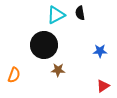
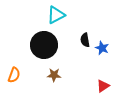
black semicircle: moved 5 px right, 27 px down
blue star: moved 2 px right, 3 px up; rotated 24 degrees clockwise
brown star: moved 4 px left, 5 px down
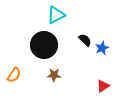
black semicircle: rotated 144 degrees clockwise
blue star: rotated 24 degrees clockwise
orange semicircle: rotated 14 degrees clockwise
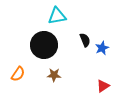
cyan triangle: moved 1 px right, 1 px down; rotated 18 degrees clockwise
black semicircle: rotated 24 degrees clockwise
orange semicircle: moved 4 px right, 1 px up
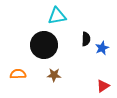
black semicircle: moved 1 px right, 1 px up; rotated 24 degrees clockwise
orange semicircle: rotated 126 degrees counterclockwise
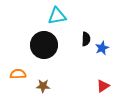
brown star: moved 11 px left, 11 px down
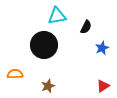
black semicircle: moved 12 px up; rotated 24 degrees clockwise
orange semicircle: moved 3 px left
brown star: moved 5 px right; rotated 24 degrees counterclockwise
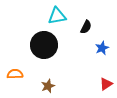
red triangle: moved 3 px right, 2 px up
